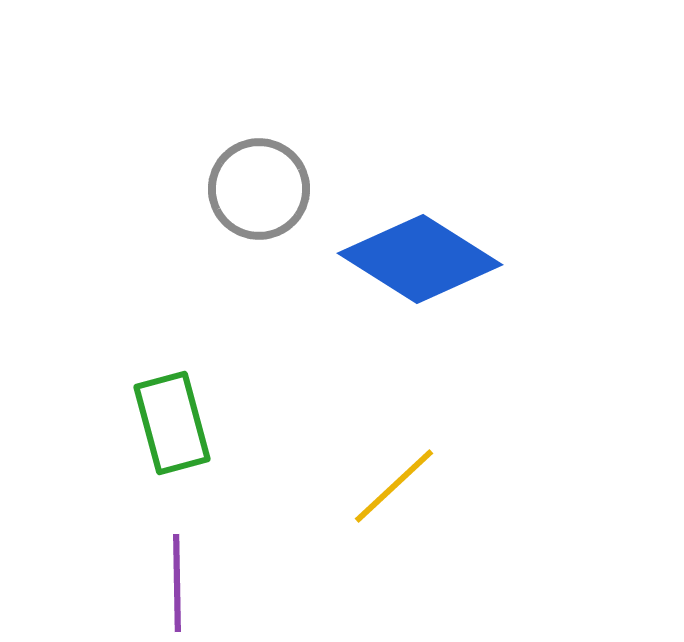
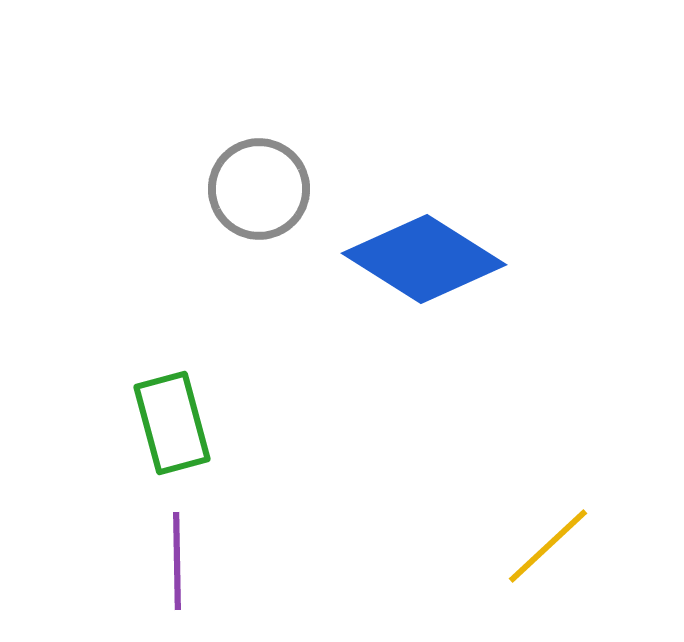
blue diamond: moved 4 px right
yellow line: moved 154 px right, 60 px down
purple line: moved 22 px up
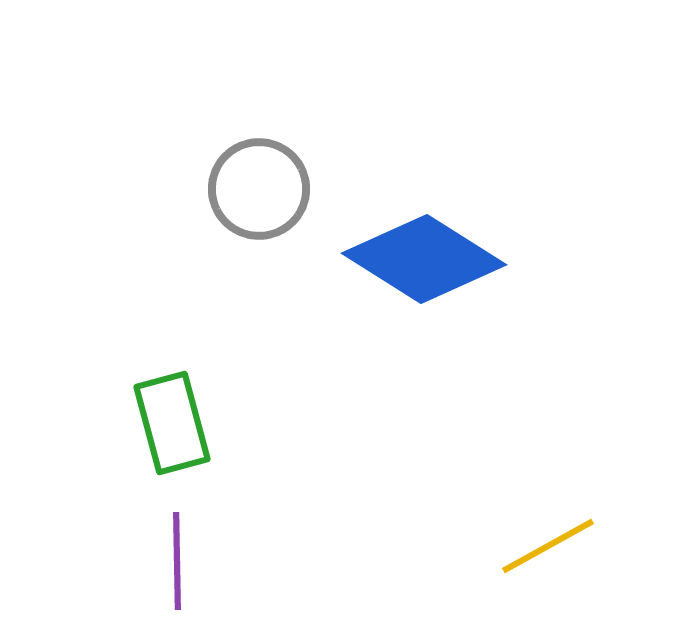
yellow line: rotated 14 degrees clockwise
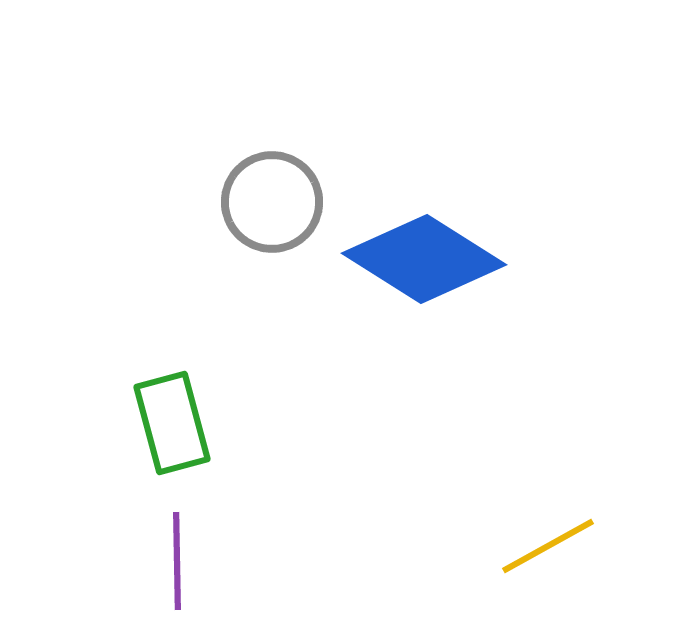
gray circle: moved 13 px right, 13 px down
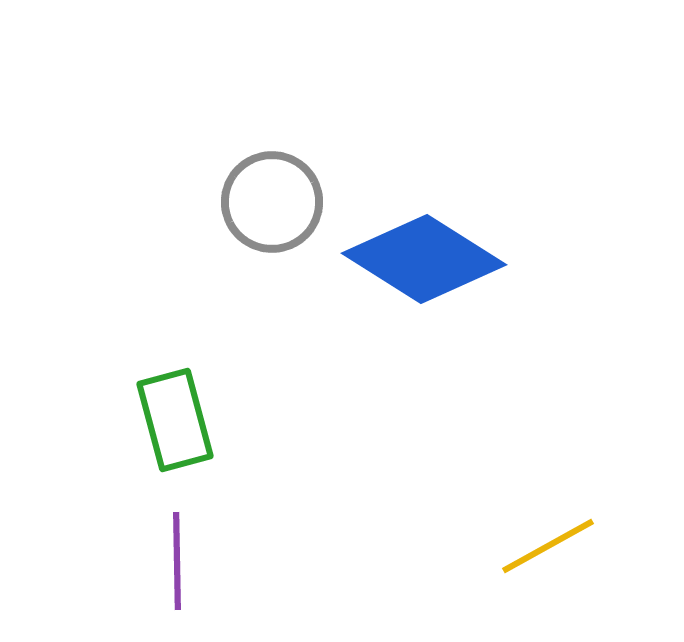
green rectangle: moved 3 px right, 3 px up
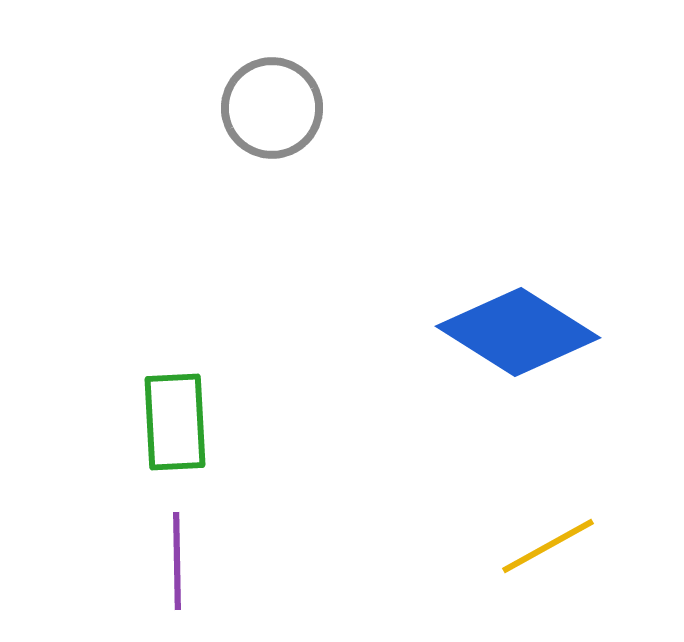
gray circle: moved 94 px up
blue diamond: moved 94 px right, 73 px down
green rectangle: moved 2 px down; rotated 12 degrees clockwise
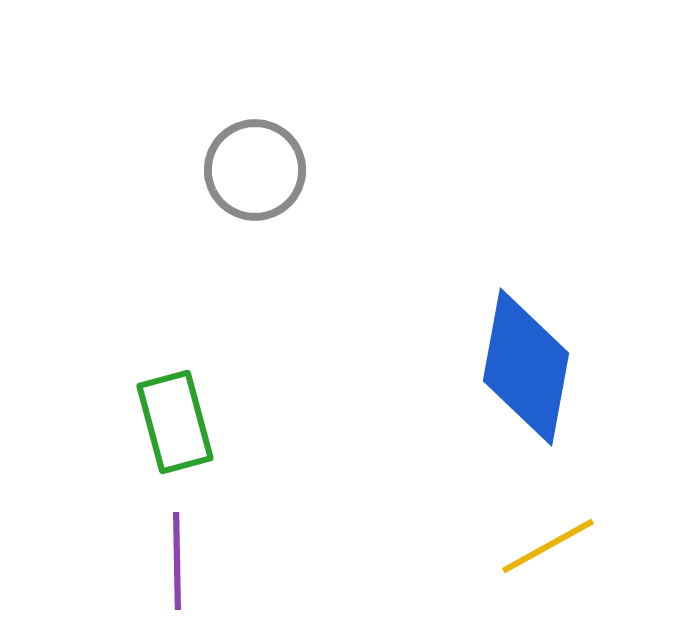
gray circle: moved 17 px left, 62 px down
blue diamond: moved 8 px right, 35 px down; rotated 68 degrees clockwise
green rectangle: rotated 12 degrees counterclockwise
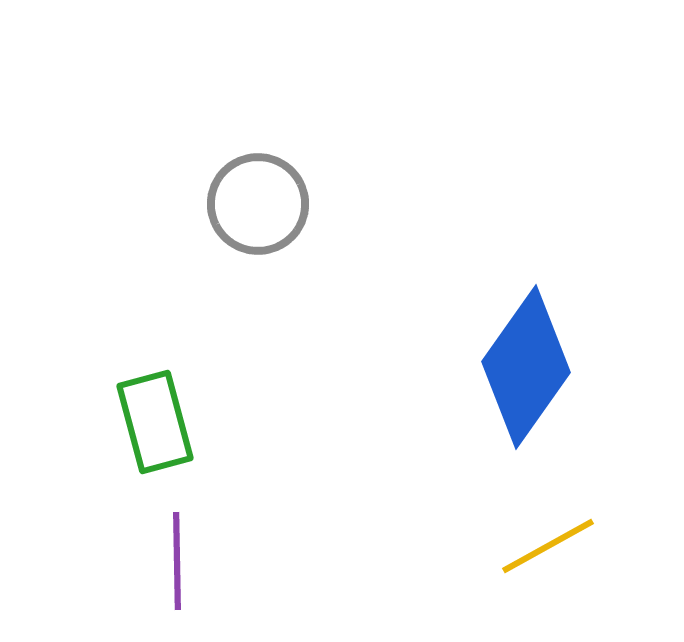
gray circle: moved 3 px right, 34 px down
blue diamond: rotated 25 degrees clockwise
green rectangle: moved 20 px left
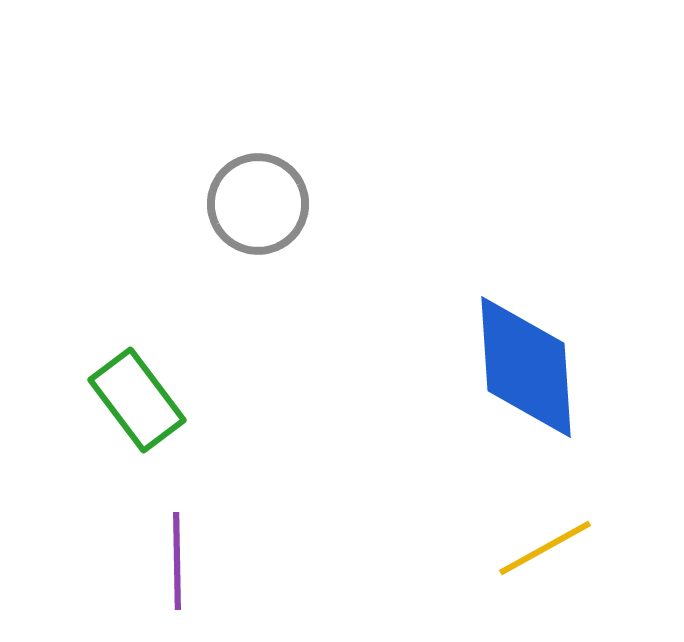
blue diamond: rotated 39 degrees counterclockwise
green rectangle: moved 18 px left, 22 px up; rotated 22 degrees counterclockwise
yellow line: moved 3 px left, 2 px down
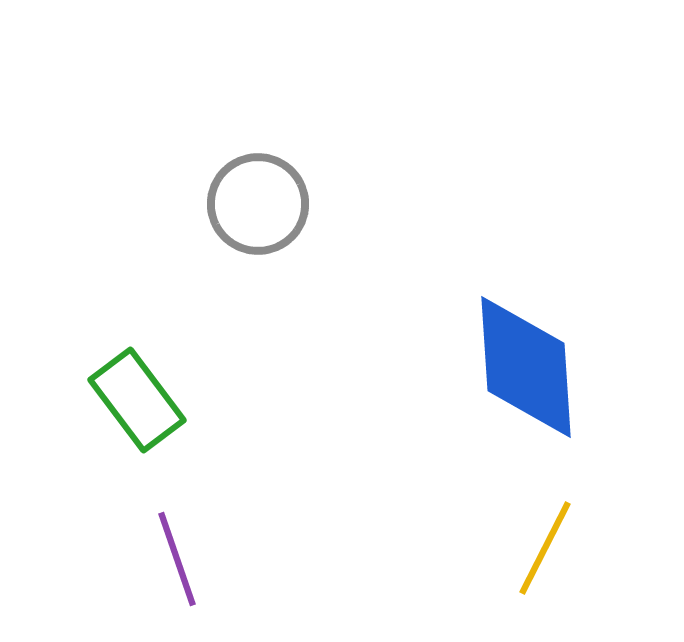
yellow line: rotated 34 degrees counterclockwise
purple line: moved 2 px up; rotated 18 degrees counterclockwise
